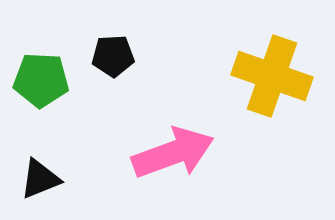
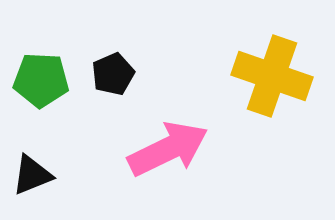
black pentagon: moved 18 px down; rotated 21 degrees counterclockwise
pink arrow: moved 5 px left, 4 px up; rotated 6 degrees counterclockwise
black triangle: moved 8 px left, 4 px up
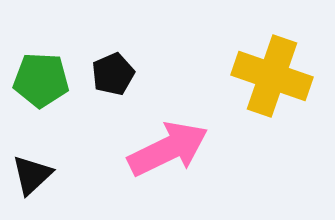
black triangle: rotated 21 degrees counterclockwise
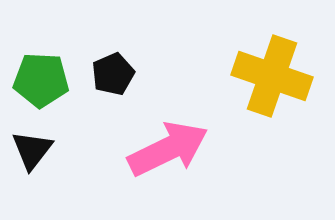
black triangle: moved 25 px up; rotated 9 degrees counterclockwise
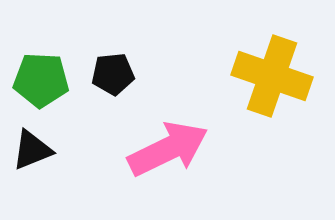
black pentagon: rotated 18 degrees clockwise
black triangle: rotated 30 degrees clockwise
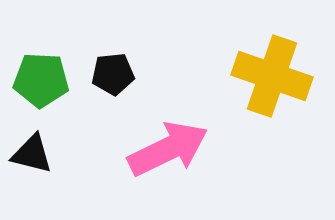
black triangle: moved 4 px down; rotated 36 degrees clockwise
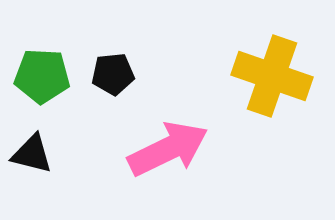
green pentagon: moved 1 px right, 4 px up
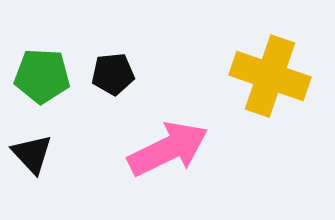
yellow cross: moved 2 px left
black triangle: rotated 33 degrees clockwise
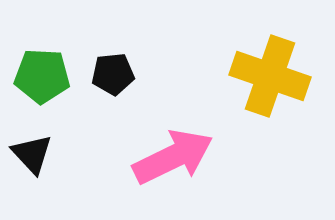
pink arrow: moved 5 px right, 8 px down
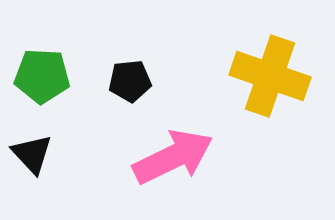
black pentagon: moved 17 px right, 7 px down
